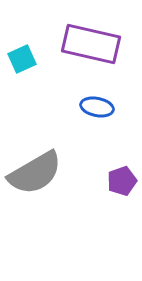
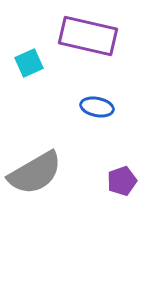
purple rectangle: moved 3 px left, 8 px up
cyan square: moved 7 px right, 4 px down
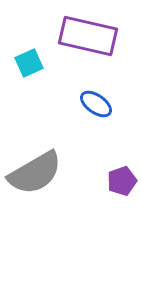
blue ellipse: moved 1 px left, 3 px up; rotated 24 degrees clockwise
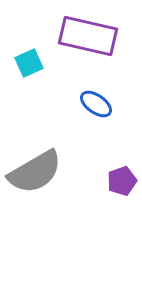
gray semicircle: moved 1 px up
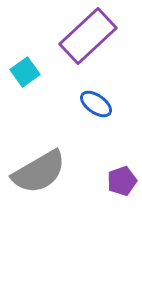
purple rectangle: rotated 56 degrees counterclockwise
cyan square: moved 4 px left, 9 px down; rotated 12 degrees counterclockwise
gray semicircle: moved 4 px right
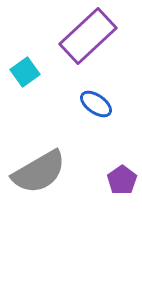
purple pentagon: moved 1 px up; rotated 16 degrees counterclockwise
